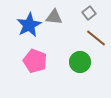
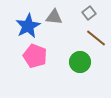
blue star: moved 1 px left, 1 px down
pink pentagon: moved 5 px up
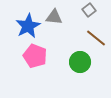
gray square: moved 3 px up
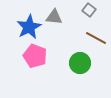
gray square: rotated 16 degrees counterclockwise
blue star: moved 1 px right, 1 px down
brown line: rotated 10 degrees counterclockwise
green circle: moved 1 px down
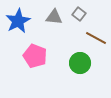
gray square: moved 10 px left, 4 px down
blue star: moved 11 px left, 6 px up
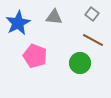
gray square: moved 13 px right
blue star: moved 2 px down
brown line: moved 3 px left, 2 px down
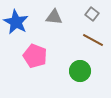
blue star: moved 2 px left, 1 px up; rotated 15 degrees counterclockwise
green circle: moved 8 px down
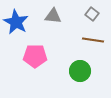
gray triangle: moved 1 px left, 1 px up
brown line: rotated 20 degrees counterclockwise
pink pentagon: rotated 20 degrees counterclockwise
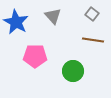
gray triangle: rotated 42 degrees clockwise
green circle: moved 7 px left
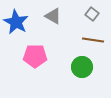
gray triangle: rotated 18 degrees counterclockwise
green circle: moved 9 px right, 4 px up
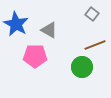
gray triangle: moved 4 px left, 14 px down
blue star: moved 2 px down
brown line: moved 2 px right, 5 px down; rotated 30 degrees counterclockwise
